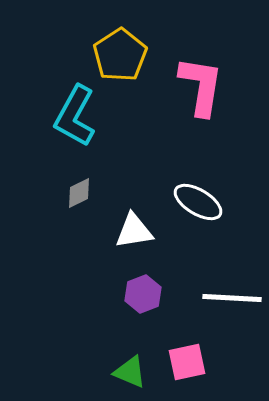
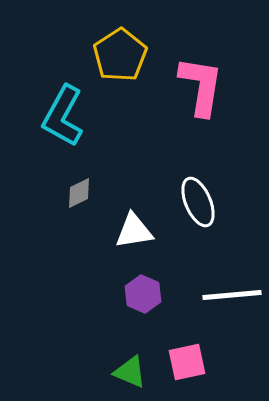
cyan L-shape: moved 12 px left
white ellipse: rotated 36 degrees clockwise
purple hexagon: rotated 15 degrees counterclockwise
white line: moved 3 px up; rotated 8 degrees counterclockwise
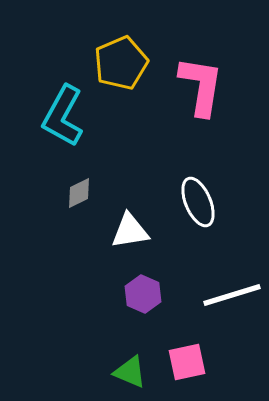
yellow pentagon: moved 1 px right, 8 px down; rotated 10 degrees clockwise
white triangle: moved 4 px left
white line: rotated 12 degrees counterclockwise
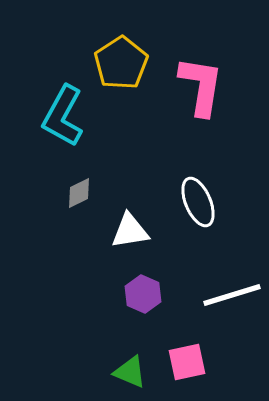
yellow pentagon: rotated 10 degrees counterclockwise
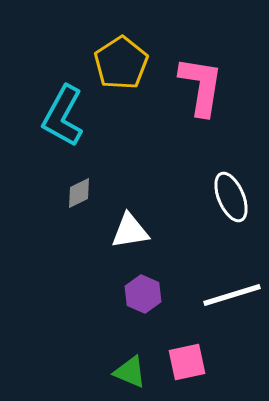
white ellipse: moved 33 px right, 5 px up
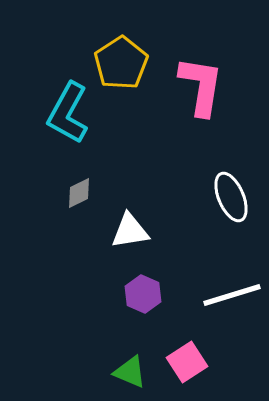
cyan L-shape: moved 5 px right, 3 px up
pink square: rotated 21 degrees counterclockwise
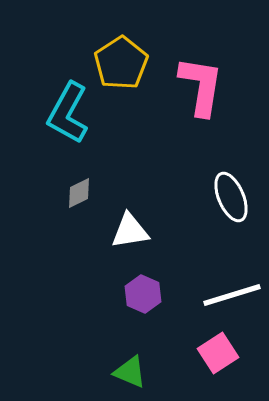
pink square: moved 31 px right, 9 px up
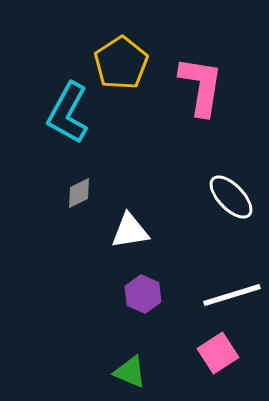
white ellipse: rotated 21 degrees counterclockwise
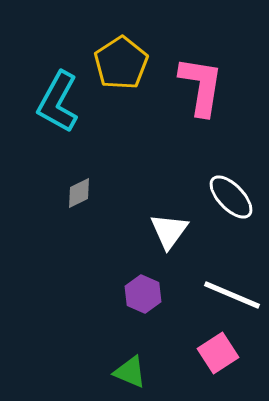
cyan L-shape: moved 10 px left, 11 px up
white triangle: moved 39 px right; rotated 45 degrees counterclockwise
white line: rotated 40 degrees clockwise
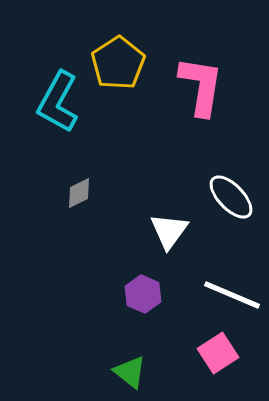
yellow pentagon: moved 3 px left
green triangle: rotated 15 degrees clockwise
